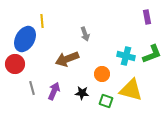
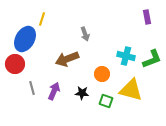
yellow line: moved 2 px up; rotated 24 degrees clockwise
green L-shape: moved 5 px down
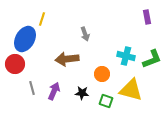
brown arrow: rotated 15 degrees clockwise
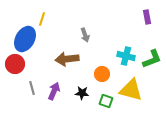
gray arrow: moved 1 px down
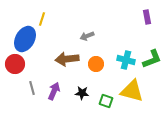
gray arrow: moved 2 px right, 1 px down; rotated 88 degrees clockwise
cyan cross: moved 4 px down
orange circle: moved 6 px left, 10 px up
yellow triangle: moved 1 px right, 1 px down
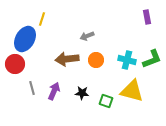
cyan cross: moved 1 px right
orange circle: moved 4 px up
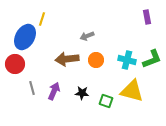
blue ellipse: moved 2 px up
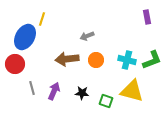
green L-shape: moved 1 px down
